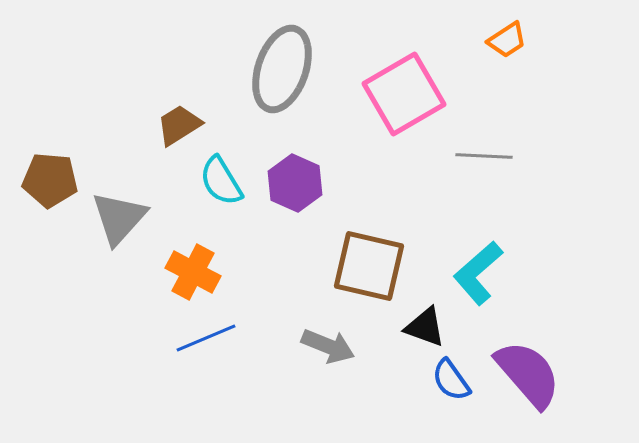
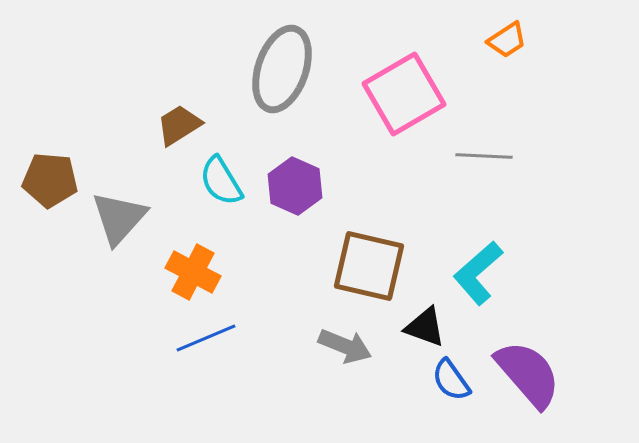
purple hexagon: moved 3 px down
gray arrow: moved 17 px right
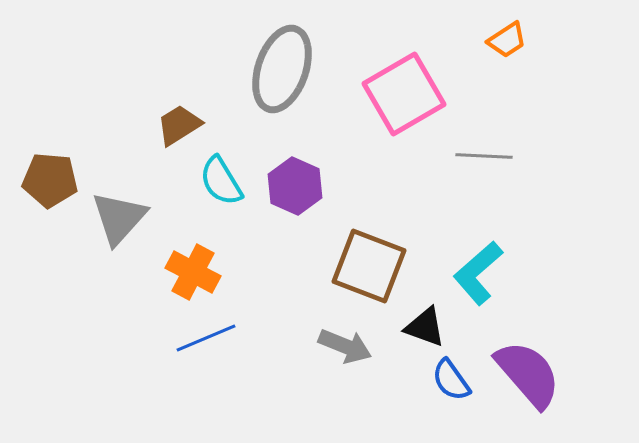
brown square: rotated 8 degrees clockwise
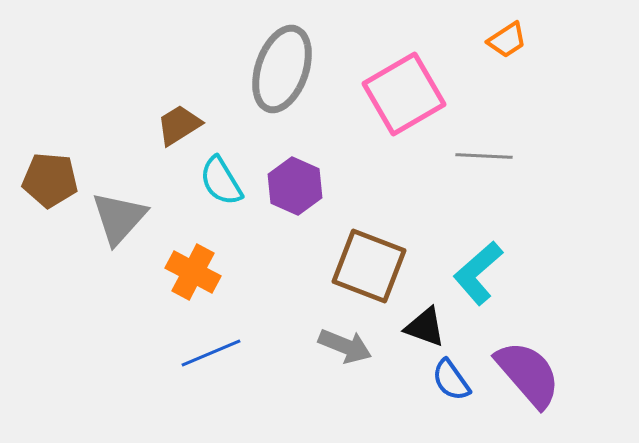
blue line: moved 5 px right, 15 px down
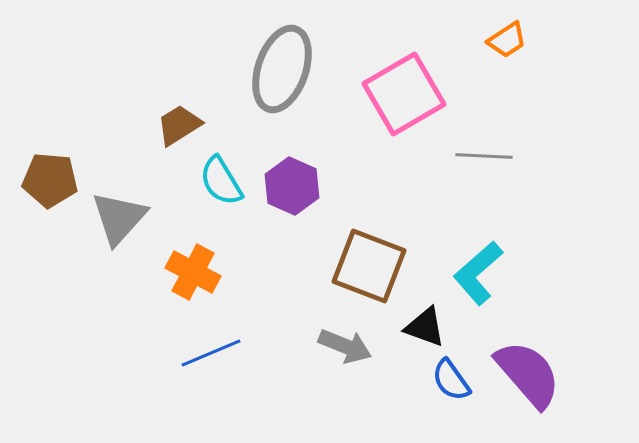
purple hexagon: moved 3 px left
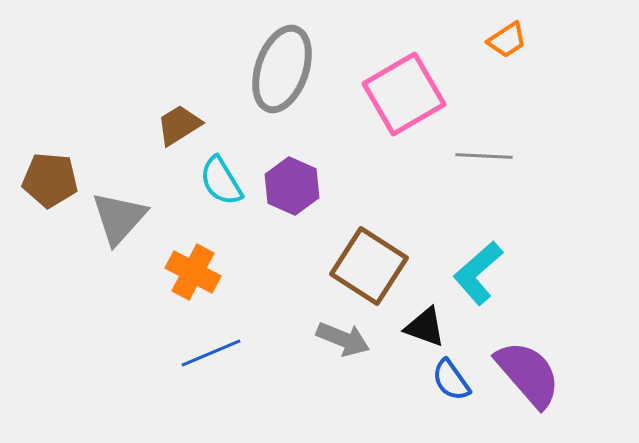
brown square: rotated 12 degrees clockwise
gray arrow: moved 2 px left, 7 px up
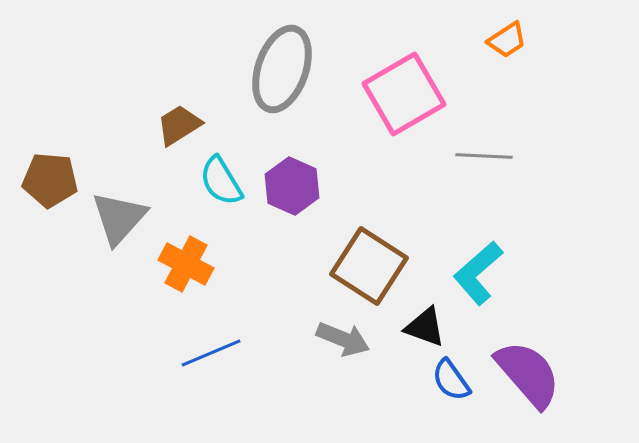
orange cross: moved 7 px left, 8 px up
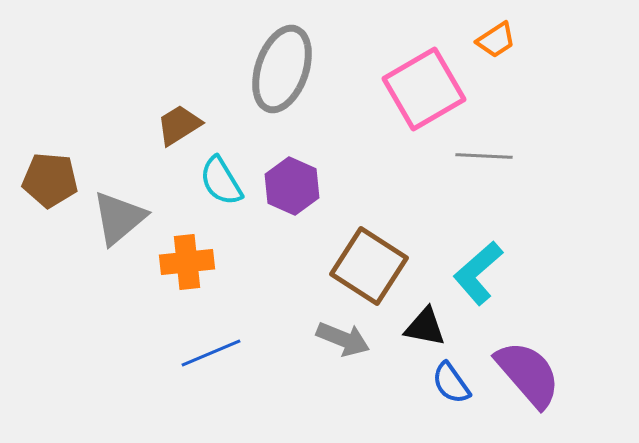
orange trapezoid: moved 11 px left
pink square: moved 20 px right, 5 px up
gray triangle: rotated 8 degrees clockwise
orange cross: moved 1 px right, 2 px up; rotated 34 degrees counterclockwise
black triangle: rotated 9 degrees counterclockwise
blue semicircle: moved 3 px down
